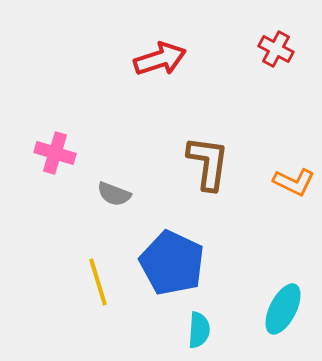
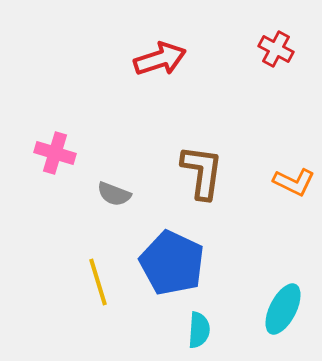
brown L-shape: moved 6 px left, 9 px down
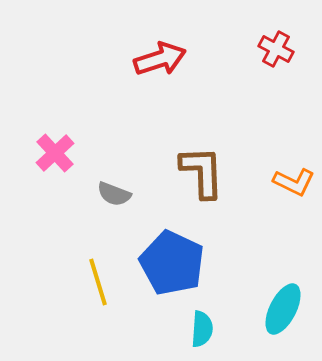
pink cross: rotated 30 degrees clockwise
brown L-shape: rotated 10 degrees counterclockwise
cyan semicircle: moved 3 px right, 1 px up
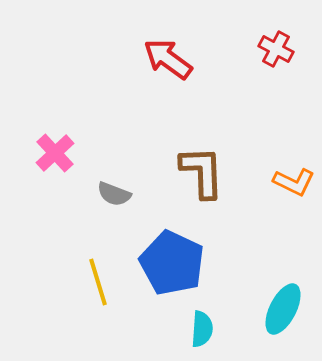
red arrow: moved 8 px right; rotated 126 degrees counterclockwise
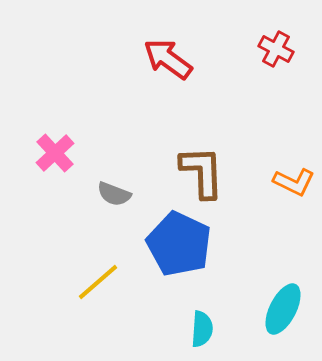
blue pentagon: moved 7 px right, 19 px up
yellow line: rotated 66 degrees clockwise
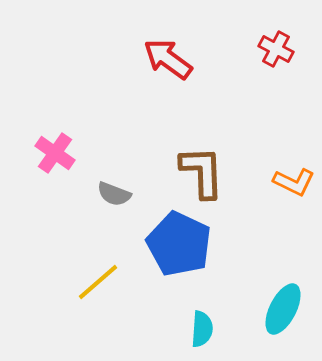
pink cross: rotated 12 degrees counterclockwise
